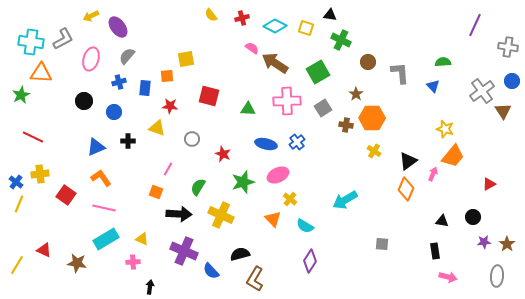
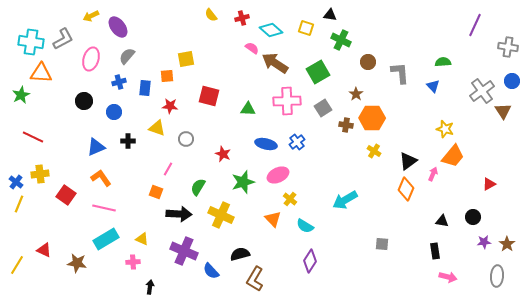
cyan diamond at (275, 26): moved 4 px left, 4 px down; rotated 15 degrees clockwise
gray circle at (192, 139): moved 6 px left
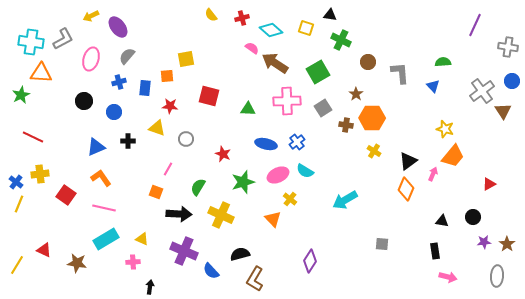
cyan semicircle at (305, 226): moved 55 px up
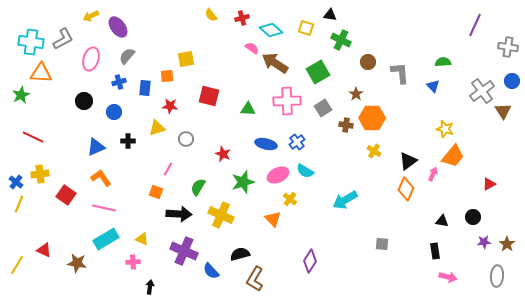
yellow triangle at (157, 128): rotated 36 degrees counterclockwise
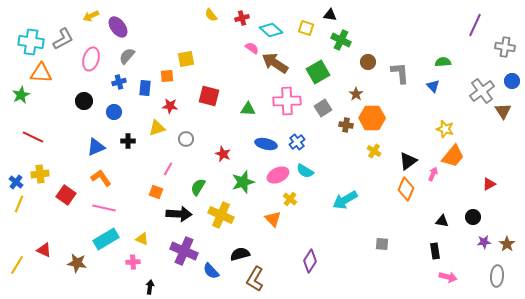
gray cross at (508, 47): moved 3 px left
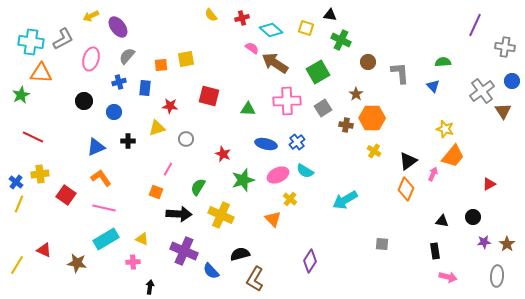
orange square at (167, 76): moved 6 px left, 11 px up
green star at (243, 182): moved 2 px up
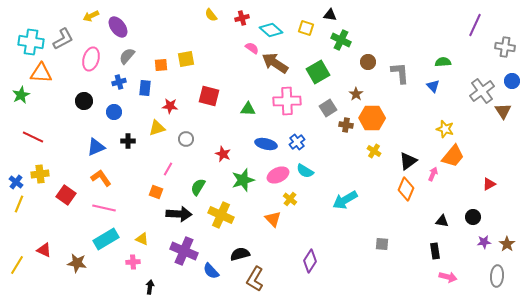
gray square at (323, 108): moved 5 px right
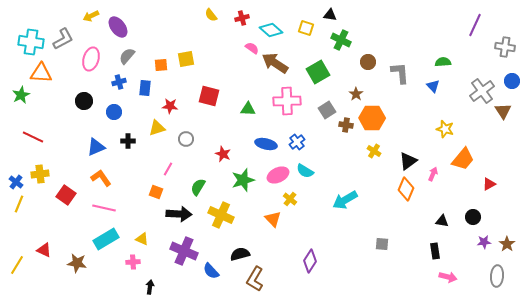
gray square at (328, 108): moved 1 px left, 2 px down
orange trapezoid at (453, 156): moved 10 px right, 3 px down
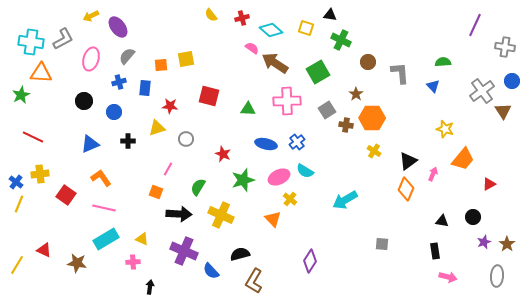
blue triangle at (96, 147): moved 6 px left, 3 px up
pink ellipse at (278, 175): moved 1 px right, 2 px down
purple star at (484, 242): rotated 16 degrees counterclockwise
brown L-shape at (255, 279): moved 1 px left, 2 px down
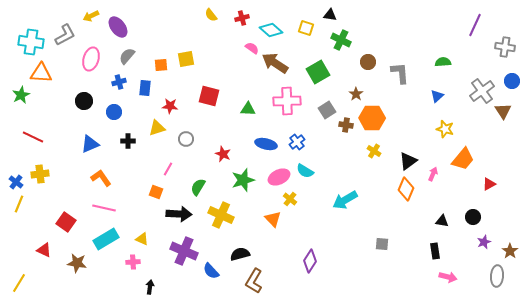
gray L-shape at (63, 39): moved 2 px right, 4 px up
blue triangle at (433, 86): moved 4 px right, 10 px down; rotated 32 degrees clockwise
red square at (66, 195): moved 27 px down
brown star at (507, 244): moved 3 px right, 7 px down
yellow line at (17, 265): moved 2 px right, 18 px down
